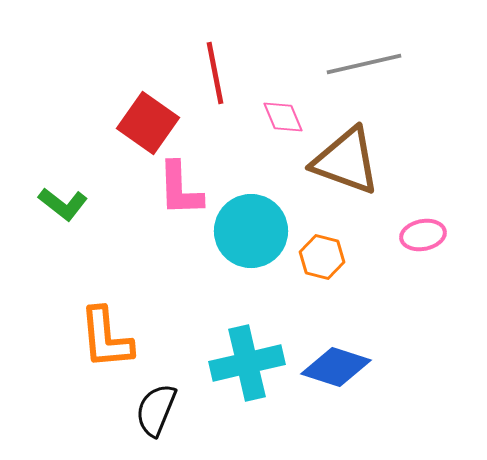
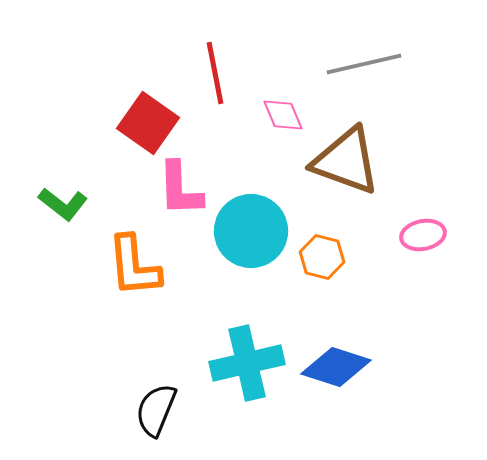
pink diamond: moved 2 px up
orange L-shape: moved 28 px right, 72 px up
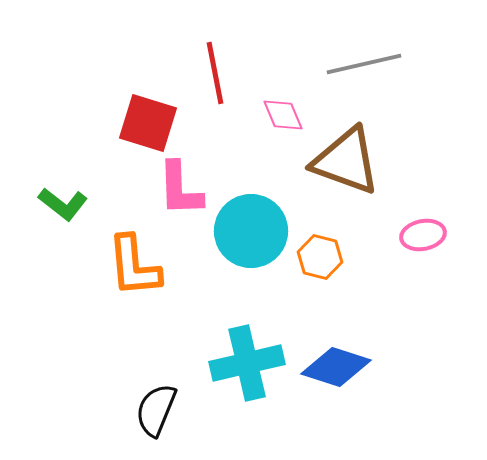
red square: rotated 18 degrees counterclockwise
orange hexagon: moved 2 px left
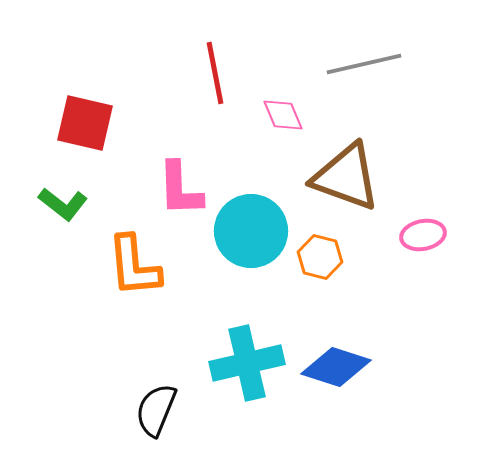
red square: moved 63 px left; rotated 4 degrees counterclockwise
brown triangle: moved 16 px down
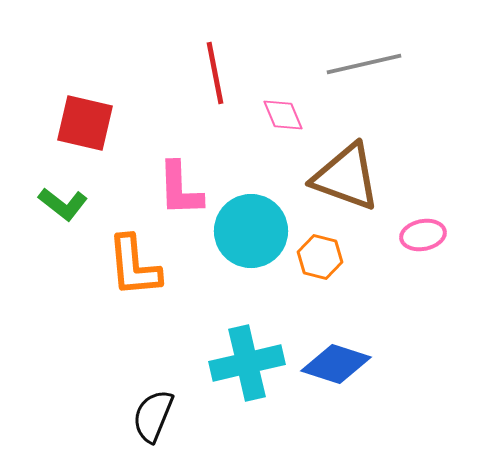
blue diamond: moved 3 px up
black semicircle: moved 3 px left, 6 px down
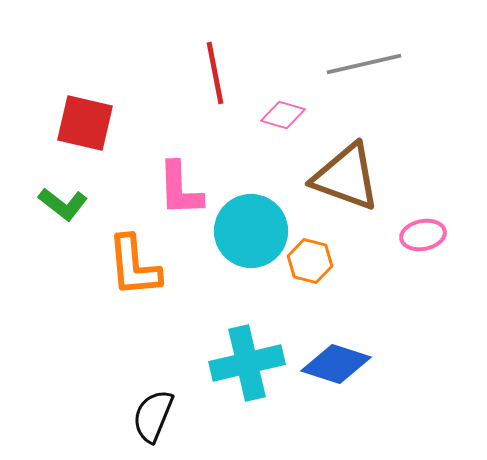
pink diamond: rotated 51 degrees counterclockwise
orange hexagon: moved 10 px left, 4 px down
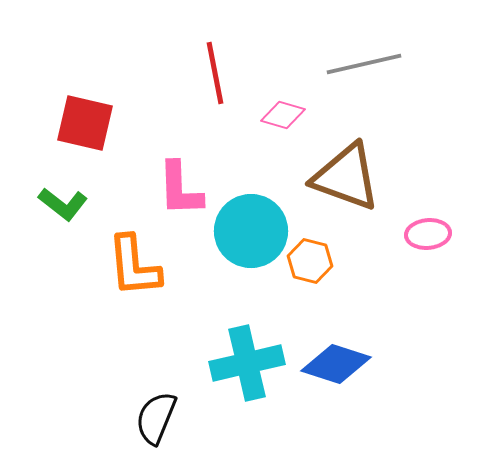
pink ellipse: moved 5 px right, 1 px up; rotated 6 degrees clockwise
black semicircle: moved 3 px right, 2 px down
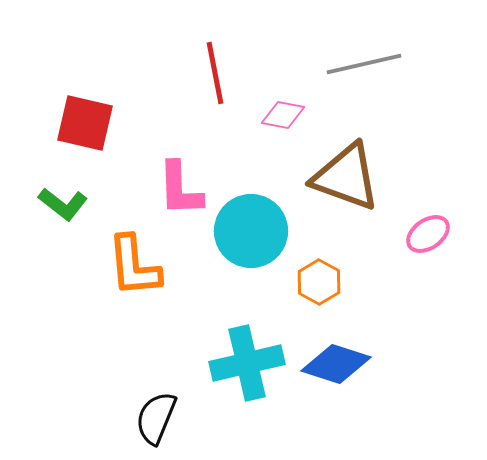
pink diamond: rotated 6 degrees counterclockwise
pink ellipse: rotated 30 degrees counterclockwise
orange hexagon: moved 9 px right, 21 px down; rotated 15 degrees clockwise
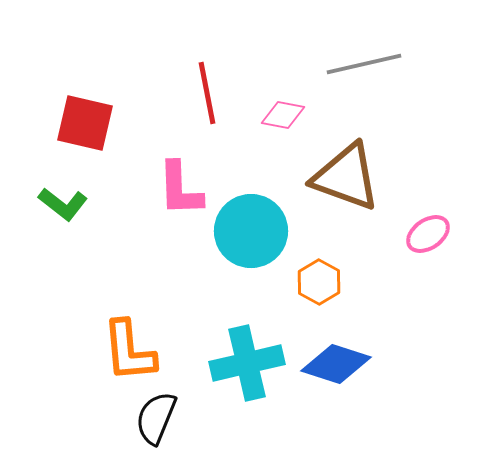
red line: moved 8 px left, 20 px down
orange L-shape: moved 5 px left, 85 px down
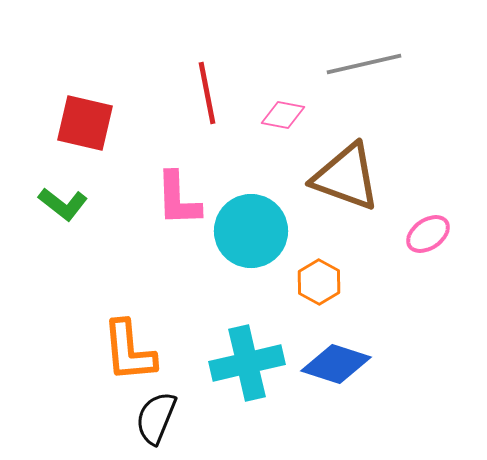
pink L-shape: moved 2 px left, 10 px down
